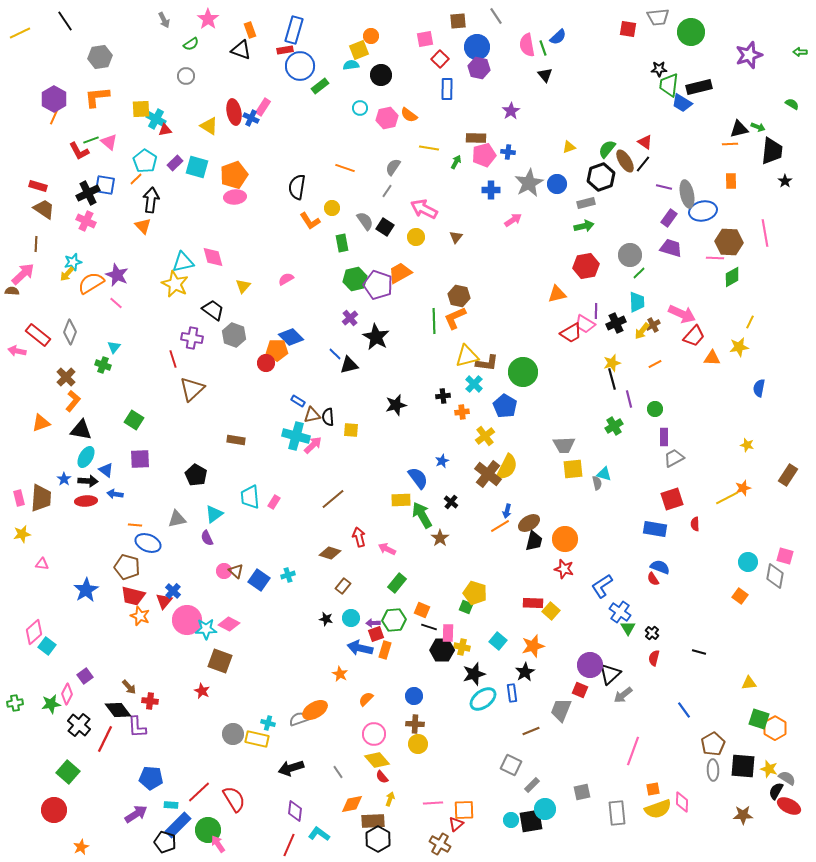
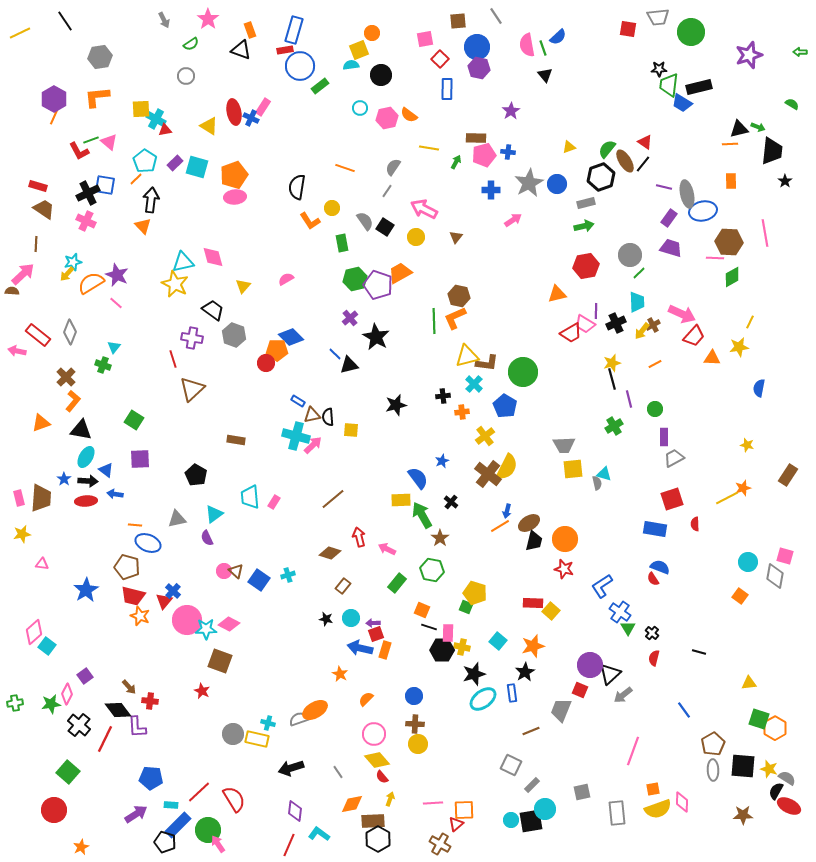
orange circle at (371, 36): moved 1 px right, 3 px up
green hexagon at (394, 620): moved 38 px right, 50 px up; rotated 15 degrees clockwise
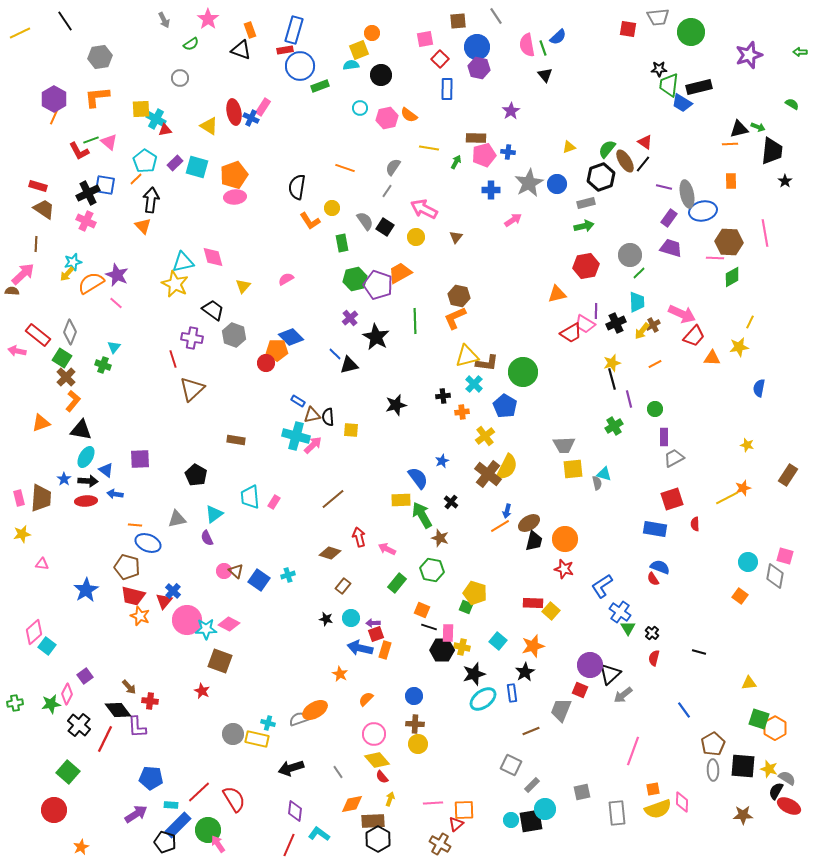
gray circle at (186, 76): moved 6 px left, 2 px down
green rectangle at (320, 86): rotated 18 degrees clockwise
green line at (434, 321): moved 19 px left
green square at (134, 420): moved 72 px left, 62 px up
brown star at (440, 538): rotated 18 degrees counterclockwise
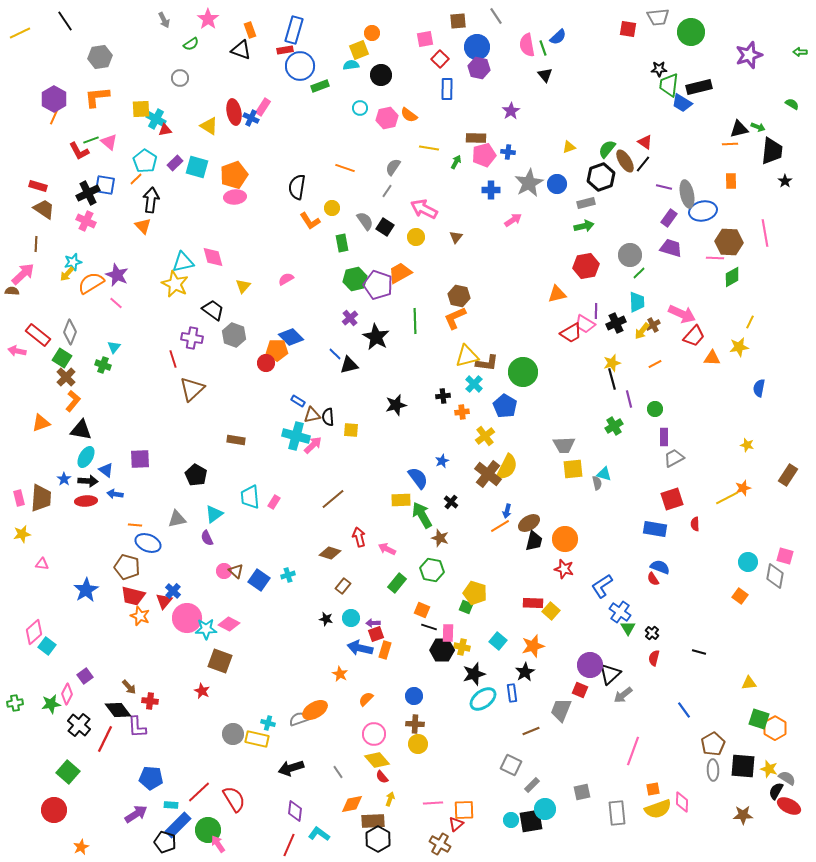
pink circle at (187, 620): moved 2 px up
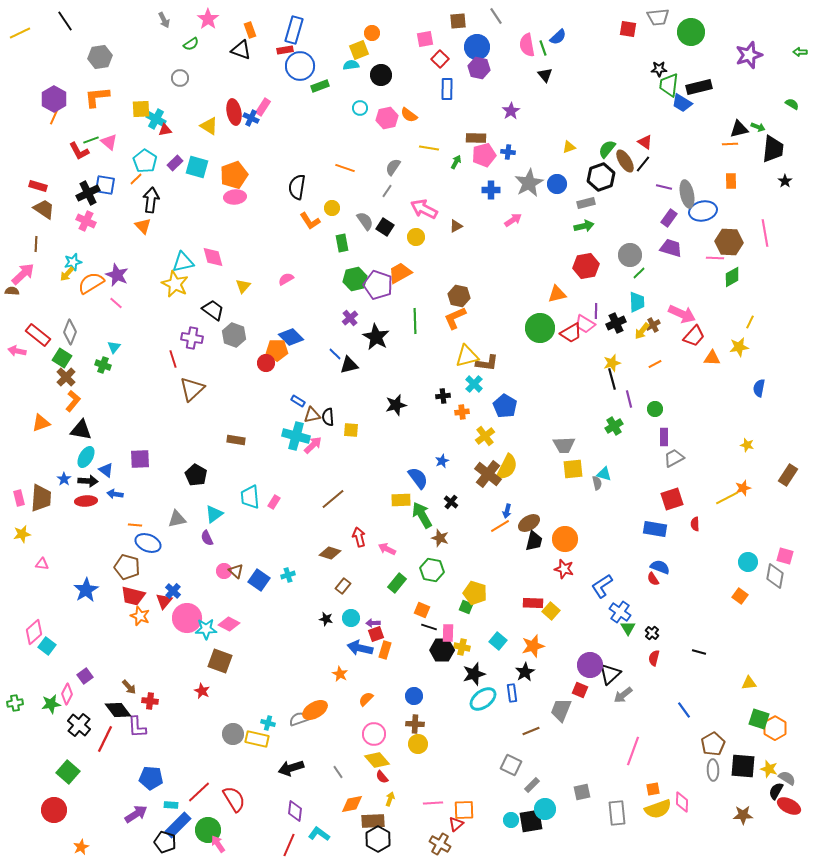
black trapezoid at (772, 151): moved 1 px right, 2 px up
brown triangle at (456, 237): moved 11 px up; rotated 24 degrees clockwise
green circle at (523, 372): moved 17 px right, 44 px up
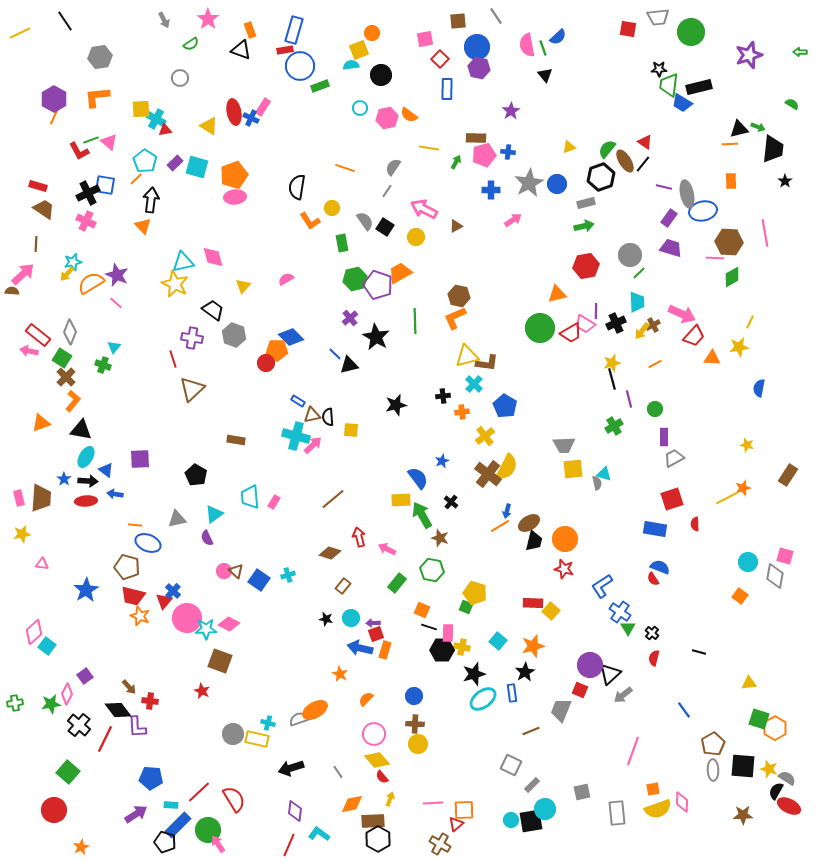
pink arrow at (17, 351): moved 12 px right
